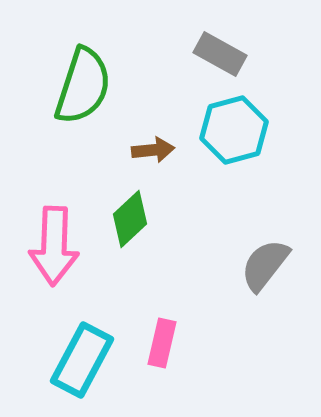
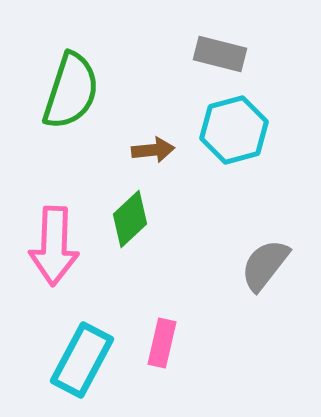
gray rectangle: rotated 15 degrees counterclockwise
green semicircle: moved 12 px left, 5 px down
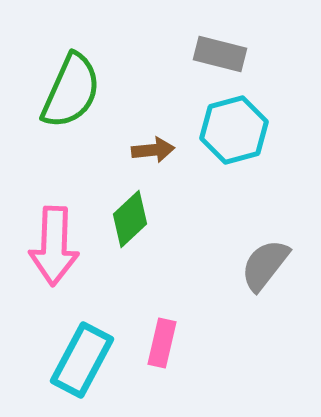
green semicircle: rotated 6 degrees clockwise
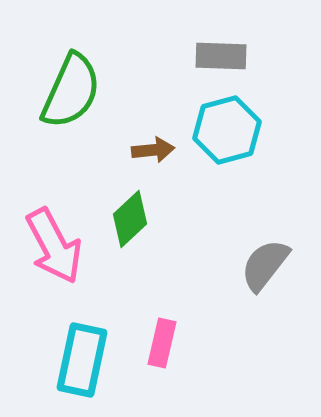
gray rectangle: moved 1 px right, 2 px down; rotated 12 degrees counterclockwise
cyan hexagon: moved 7 px left
pink arrow: rotated 30 degrees counterclockwise
cyan rectangle: rotated 16 degrees counterclockwise
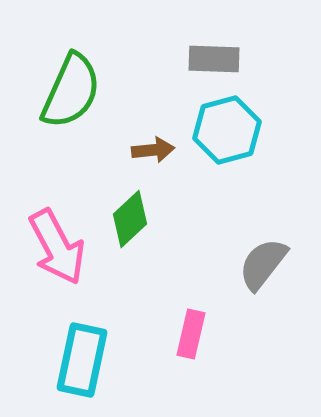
gray rectangle: moved 7 px left, 3 px down
pink arrow: moved 3 px right, 1 px down
gray semicircle: moved 2 px left, 1 px up
pink rectangle: moved 29 px right, 9 px up
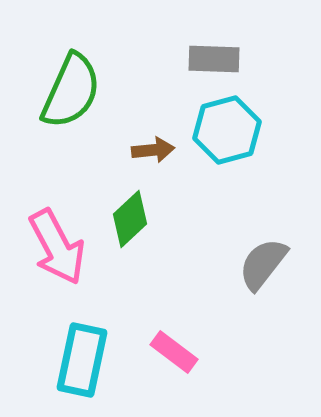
pink rectangle: moved 17 px left, 18 px down; rotated 66 degrees counterclockwise
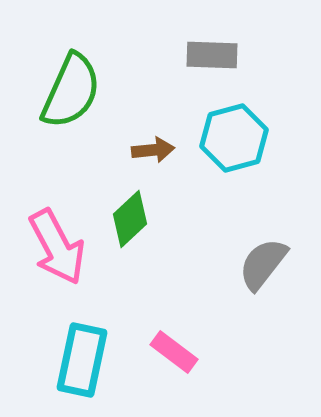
gray rectangle: moved 2 px left, 4 px up
cyan hexagon: moved 7 px right, 8 px down
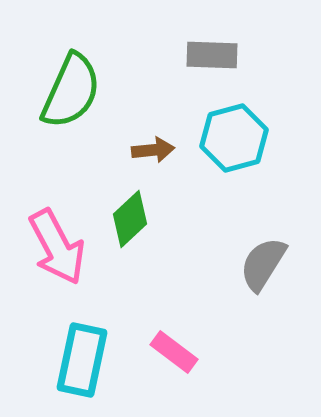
gray semicircle: rotated 6 degrees counterclockwise
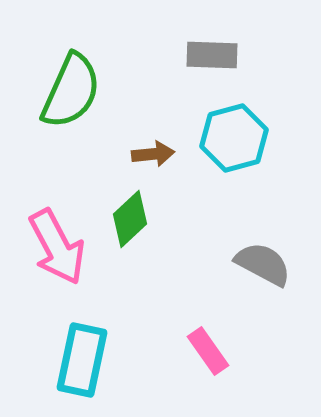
brown arrow: moved 4 px down
gray semicircle: rotated 86 degrees clockwise
pink rectangle: moved 34 px right, 1 px up; rotated 18 degrees clockwise
